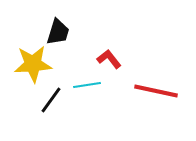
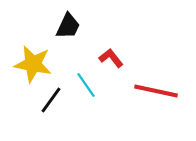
black trapezoid: moved 10 px right, 6 px up; rotated 8 degrees clockwise
red L-shape: moved 2 px right, 1 px up
yellow star: rotated 15 degrees clockwise
cyan line: moved 1 px left; rotated 64 degrees clockwise
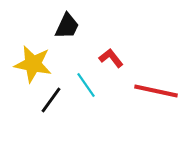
black trapezoid: moved 1 px left
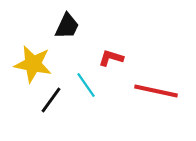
red L-shape: rotated 35 degrees counterclockwise
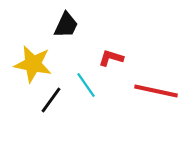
black trapezoid: moved 1 px left, 1 px up
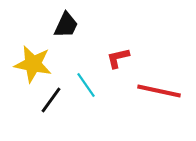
red L-shape: moved 7 px right; rotated 30 degrees counterclockwise
red line: moved 3 px right
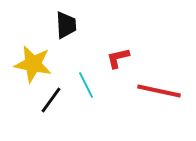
black trapezoid: rotated 28 degrees counterclockwise
cyan line: rotated 8 degrees clockwise
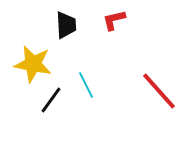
red L-shape: moved 4 px left, 38 px up
red line: rotated 36 degrees clockwise
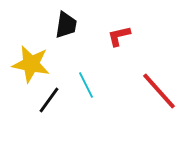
red L-shape: moved 5 px right, 16 px down
black trapezoid: rotated 12 degrees clockwise
yellow star: moved 2 px left
black line: moved 2 px left
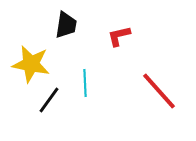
cyan line: moved 1 px left, 2 px up; rotated 24 degrees clockwise
